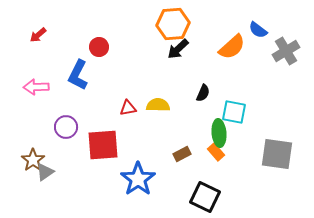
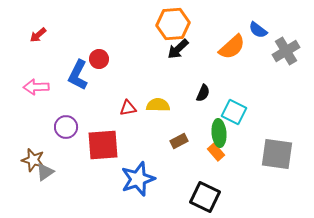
red circle: moved 12 px down
cyan square: rotated 15 degrees clockwise
brown rectangle: moved 3 px left, 13 px up
brown star: rotated 20 degrees counterclockwise
blue star: rotated 16 degrees clockwise
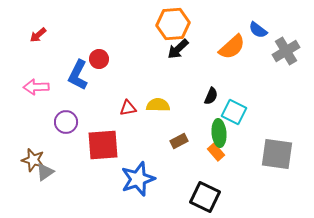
black semicircle: moved 8 px right, 3 px down
purple circle: moved 5 px up
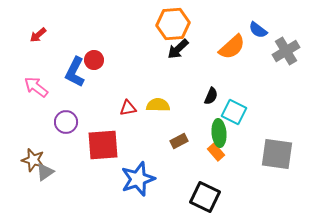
red circle: moved 5 px left, 1 px down
blue L-shape: moved 3 px left, 3 px up
pink arrow: rotated 40 degrees clockwise
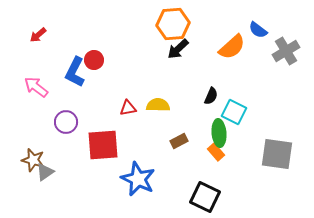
blue star: rotated 28 degrees counterclockwise
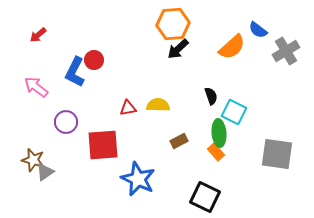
black semicircle: rotated 42 degrees counterclockwise
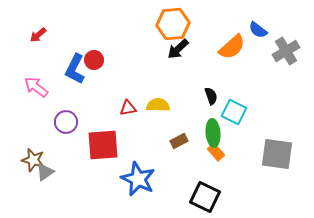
blue L-shape: moved 3 px up
green ellipse: moved 6 px left
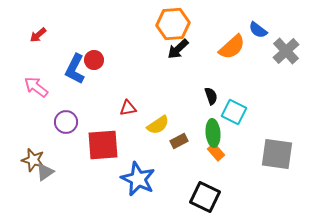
gray cross: rotated 12 degrees counterclockwise
yellow semicircle: moved 20 px down; rotated 145 degrees clockwise
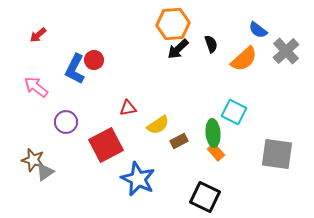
orange semicircle: moved 12 px right, 12 px down
black semicircle: moved 52 px up
red square: moved 3 px right; rotated 24 degrees counterclockwise
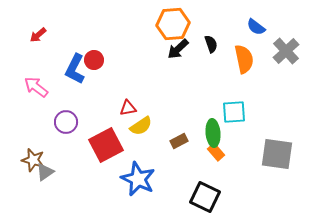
blue semicircle: moved 2 px left, 3 px up
orange semicircle: rotated 60 degrees counterclockwise
cyan square: rotated 30 degrees counterclockwise
yellow semicircle: moved 17 px left, 1 px down
